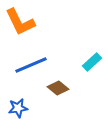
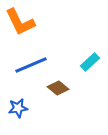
cyan rectangle: moved 2 px left
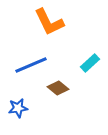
orange L-shape: moved 29 px right
cyan rectangle: moved 1 px down
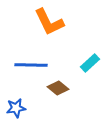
blue line: rotated 24 degrees clockwise
blue star: moved 2 px left
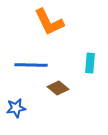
cyan rectangle: rotated 42 degrees counterclockwise
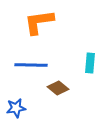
orange L-shape: moved 10 px left; rotated 108 degrees clockwise
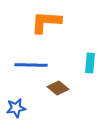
orange L-shape: moved 7 px right; rotated 12 degrees clockwise
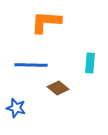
blue star: rotated 24 degrees clockwise
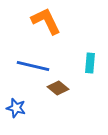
orange L-shape: moved 1 px up; rotated 60 degrees clockwise
blue line: moved 2 px right, 1 px down; rotated 12 degrees clockwise
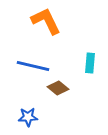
blue star: moved 12 px right, 9 px down; rotated 18 degrees counterclockwise
